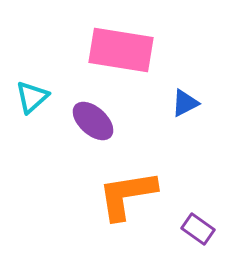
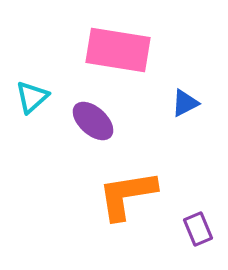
pink rectangle: moved 3 px left
purple rectangle: rotated 32 degrees clockwise
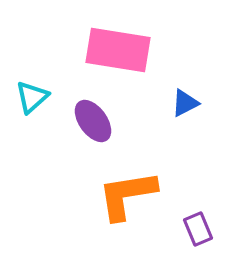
purple ellipse: rotated 12 degrees clockwise
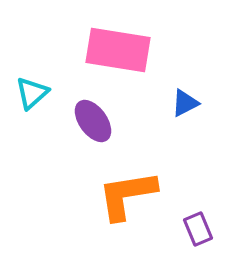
cyan triangle: moved 4 px up
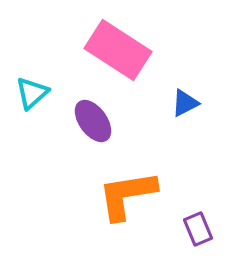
pink rectangle: rotated 24 degrees clockwise
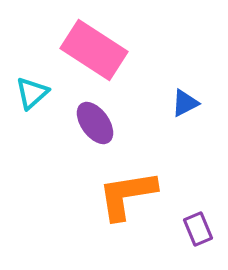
pink rectangle: moved 24 px left
purple ellipse: moved 2 px right, 2 px down
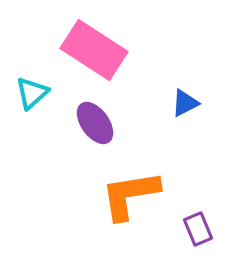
orange L-shape: moved 3 px right
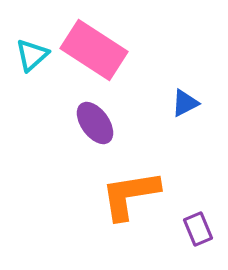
cyan triangle: moved 38 px up
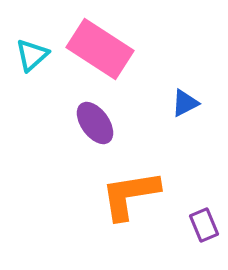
pink rectangle: moved 6 px right, 1 px up
purple rectangle: moved 6 px right, 4 px up
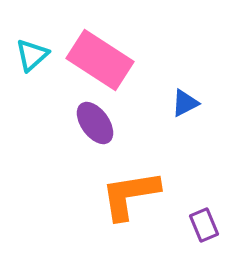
pink rectangle: moved 11 px down
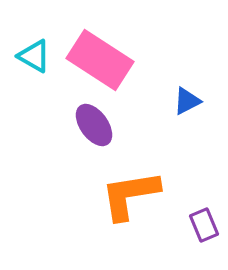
cyan triangle: moved 2 px right, 1 px down; rotated 48 degrees counterclockwise
blue triangle: moved 2 px right, 2 px up
purple ellipse: moved 1 px left, 2 px down
